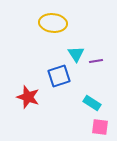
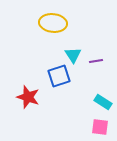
cyan triangle: moved 3 px left, 1 px down
cyan rectangle: moved 11 px right, 1 px up
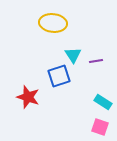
pink square: rotated 12 degrees clockwise
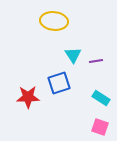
yellow ellipse: moved 1 px right, 2 px up
blue square: moved 7 px down
red star: rotated 20 degrees counterclockwise
cyan rectangle: moved 2 px left, 4 px up
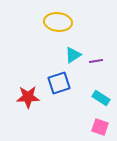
yellow ellipse: moved 4 px right, 1 px down
cyan triangle: rotated 30 degrees clockwise
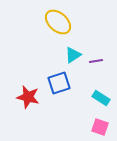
yellow ellipse: rotated 36 degrees clockwise
red star: rotated 15 degrees clockwise
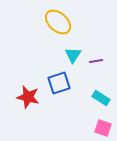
cyan triangle: rotated 24 degrees counterclockwise
pink square: moved 3 px right, 1 px down
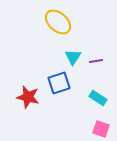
cyan triangle: moved 2 px down
cyan rectangle: moved 3 px left
pink square: moved 2 px left, 1 px down
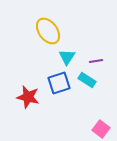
yellow ellipse: moved 10 px left, 9 px down; rotated 12 degrees clockwise
cyan triangle: moved 6 px left
cyan rectangle: moved 11 px left, 18 px up
pink square: rotated 18 degrees clockwise
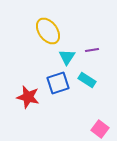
purple line: moved 4 px left, 11 px up
blue square: moved 1 px left
pink square: moved 1 px left
